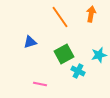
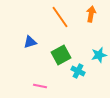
green square: moved 3 px left, 1 px down
pink line: moved 2 px down
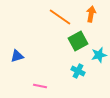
orange line: rotated 20 degrees counterclockwise
blue triangle: moved 13 px left, 14 px down
green square: moved 17 px right, 14 px up
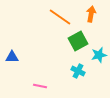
blue triangle: moved 5 px left, 1 px down; rotated 16 degrees clockwise
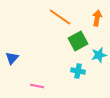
orange arrow: moved 6 px right, 4 px down
blue triangle: moved 1 px down; rotated 48 degrees counterclockwise
cyan cross: rotated 16 degrees counterclockwise
pink line: moved 3 px left
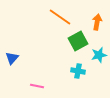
orange arrow: moved 4 px down
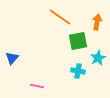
green square: rotated 18 degrees clockwise
cyan star: moved 1 px left, 3 px down; rotated 14 degrees counterclockwise
